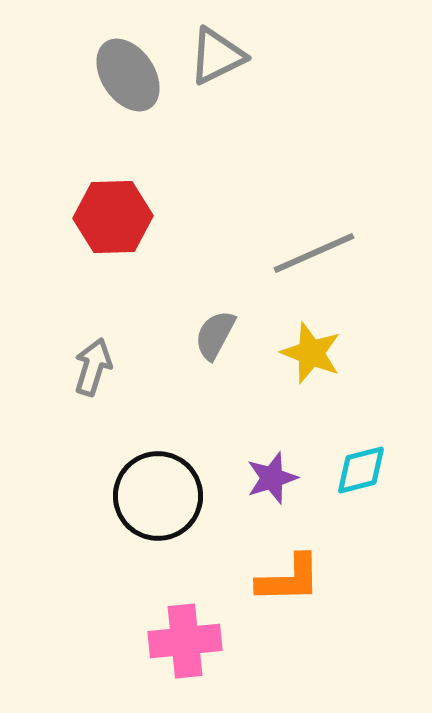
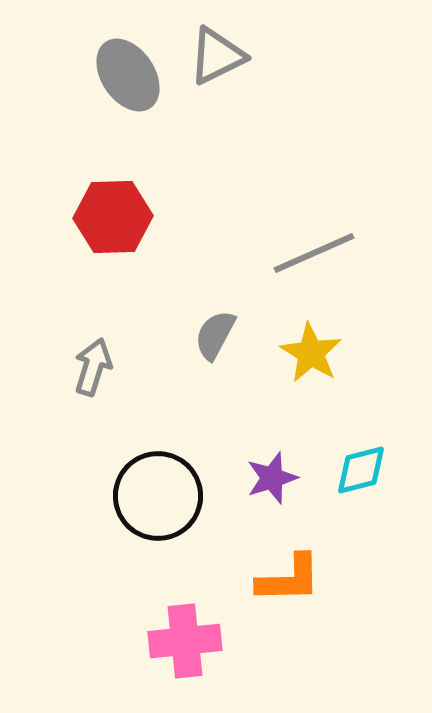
yellow star: rotated 10 degrees clockwise
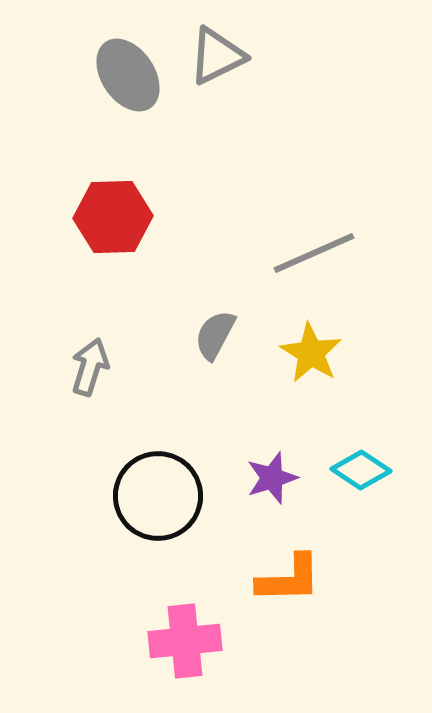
gray arrow: moved 3 px left
cyan diamond: rotated 48 degrees clockwise
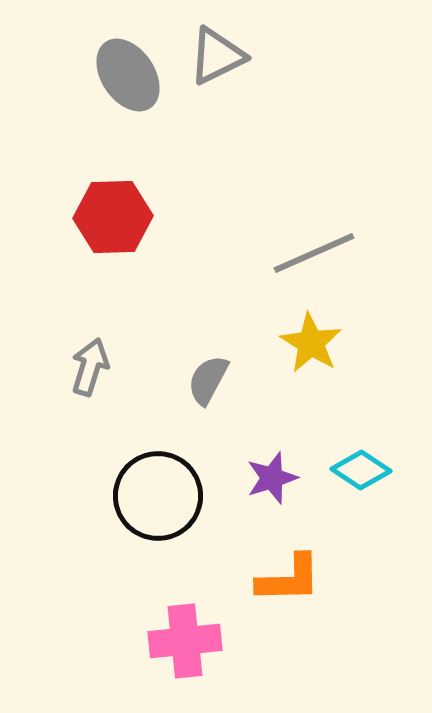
gray semicircle: moved 7 px left, 45 px down
yellow star: moved 10 px up
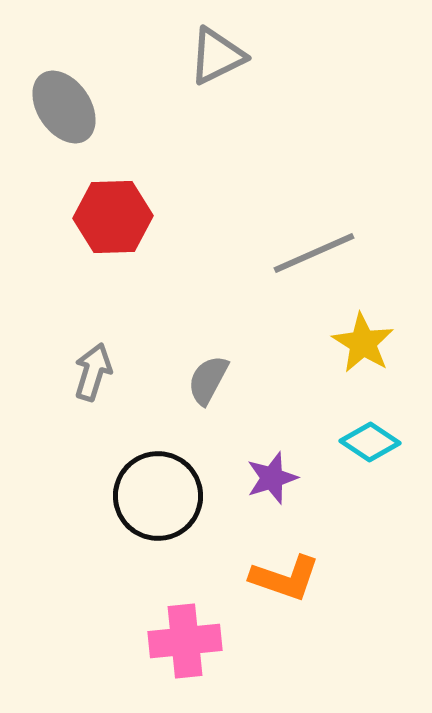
gray ellipse: moved 64 px left, 32 px down
yellow star: moved 52 px right
gray arrow: moved 3 px right, 5 px down
cyan diamond: moved 9 px right, 28 px up
orange L-shape: moved 4 px left, 1 px up; rotated 20 degrees clockwise
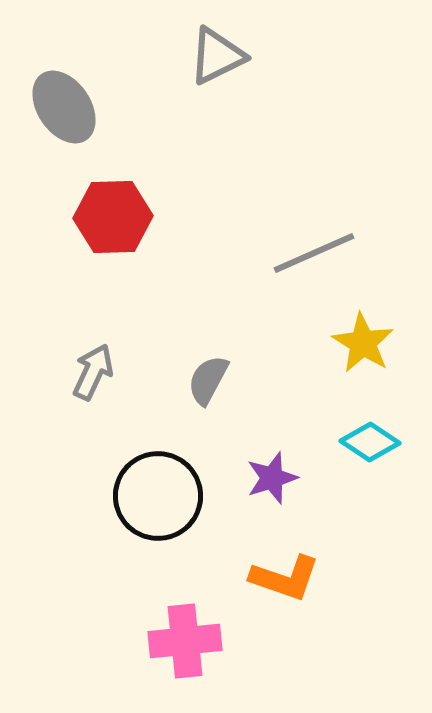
gray arrow: rotated 8 degrees clockwise
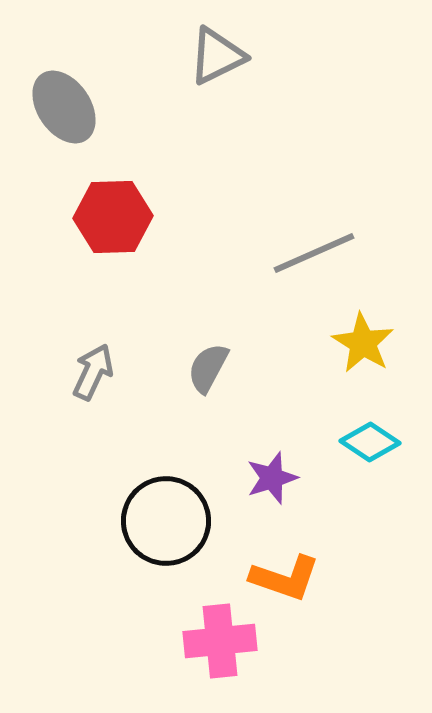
gray semicircle: moved 12 px up
black circle: moved 8 px right, 25 px down
pink cross: moved 35 px right
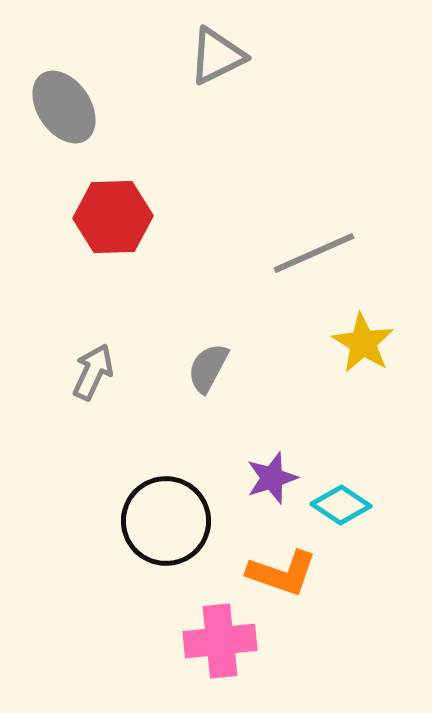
cyan diamond: moved 29 px left, 63 px down
orange L-shape: moved 3 px left, 5 px up
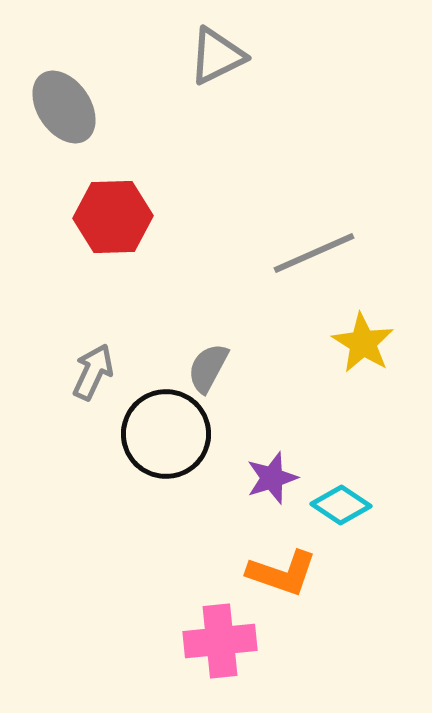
black circle: moved 87 px up
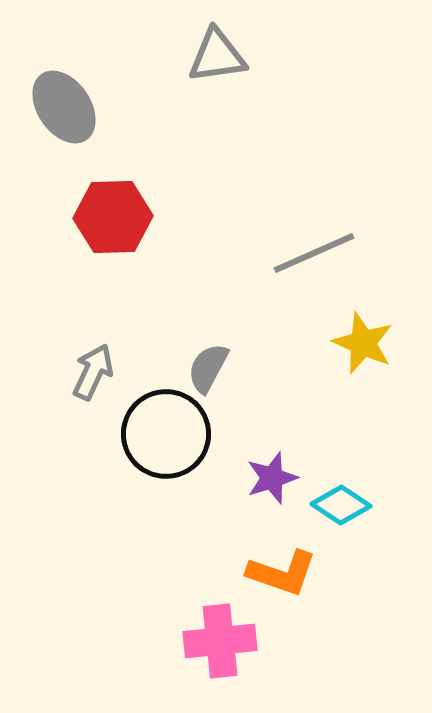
gray triangle: rotated 18 degrees clockwise
yellow star: rotated 8 degrees counterclockwise
